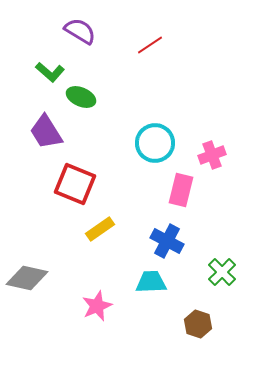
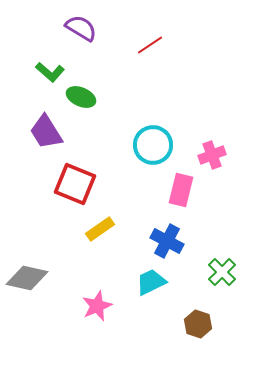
purple semicircle: moved 1 px right, 3 px up
cyan circle: moved 2 px left, 2 px down
cyan trapezoid: rotated 24 degrees counterclockwise
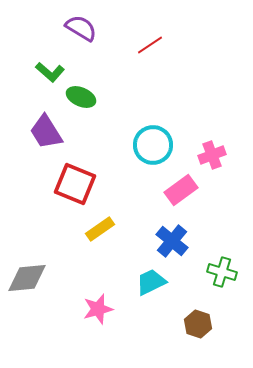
pink rectangle: rotated 40 degrees clockwise
blue cross: moved 5 px right; rotated 12 degrees clockwise
green cross: rotated 28 degrees counterclockwise
gray diamond: rotated 18 degrees counterclockwise
pink star: moved 1 px right, 3 px down; rotated 8 degrees clockwise
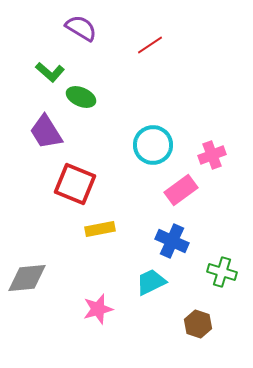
yellow rectangle: rotated 24 degrees clockwise
blue cross: rotated 16 degrees counterclockwise
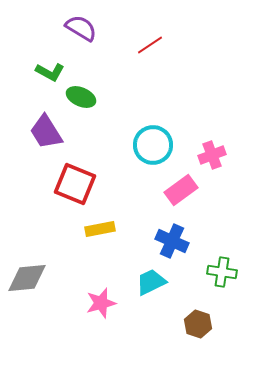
green L-shape: rotated 12 degrees counterclockwise
green cross: rotated 8 degrees counterclockwise
pink star: moved 3 px right, 6 px up
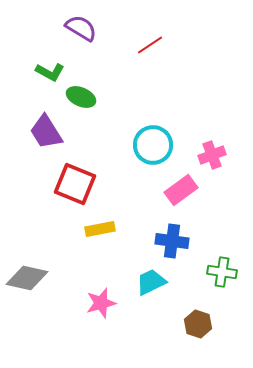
blue cross: rotated 16 degrees counterclockwise
gray diamond: rotated 18 degrees clockwise
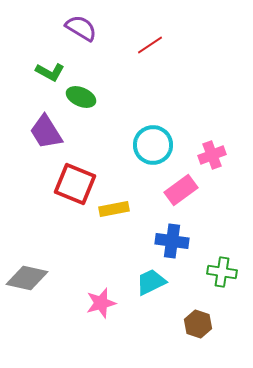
yellow rectangle: moved 14 px right, 20 px up
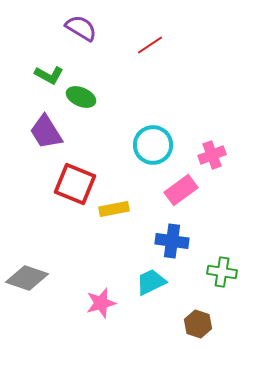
green L-shape: moved 1 px left, 3 px down
gray diamond: rotated 6 degrees clockwise
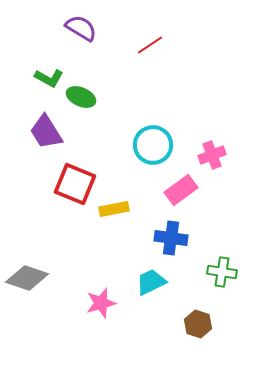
green L-shape: moved 3 px down
blue cross: moved 1 px left, 3 px up
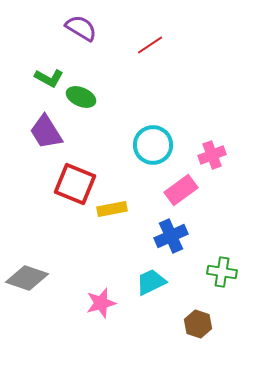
yellow rectangle: moved 2 px left
blue cross: moved 2 px up; rotated 32 degrees counterclockwise
